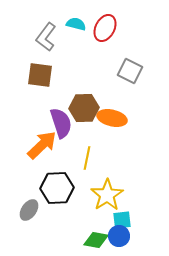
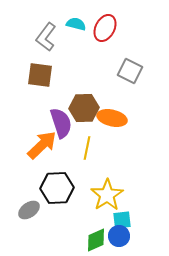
yellow line: moved 10 px up
gray ellipse: rotated 20 degrees clockwise
green diamond: rotated 35 degrees counterclockwise
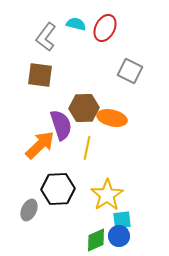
purple semicircle: moved 2 px down
orange arrow: moved 2 px left
black hexagon: moved 1 px right, 1 px down
gray ellipse: rotated 30 degrees counterclockwise
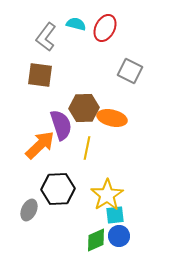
cyan square: moved 7 px left, 5 px up
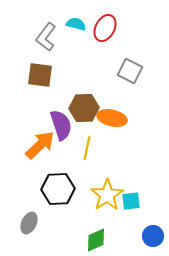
gray ellipse: moved 13 px down
cyan square: moved 16 px right, 14 px up
blue circle: moved 34 px right
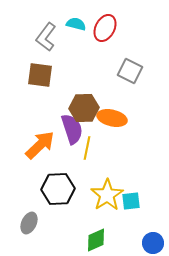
purple semicircle: moved 11 px right, 4 px down
blue circle: moved 7 px down
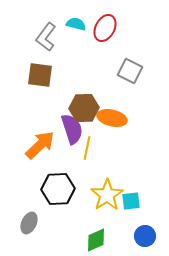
blue circle: moved 8 px left, 7 px up
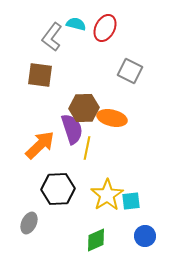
gray L-shape: moved 6 px right
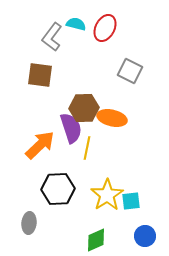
purple semicircle: moved 1 px left, 1 px up
gray ellipse: rotated 20 degrees counterclockwise
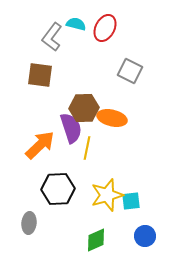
yellow star: rotated 16 degrees clockwise
